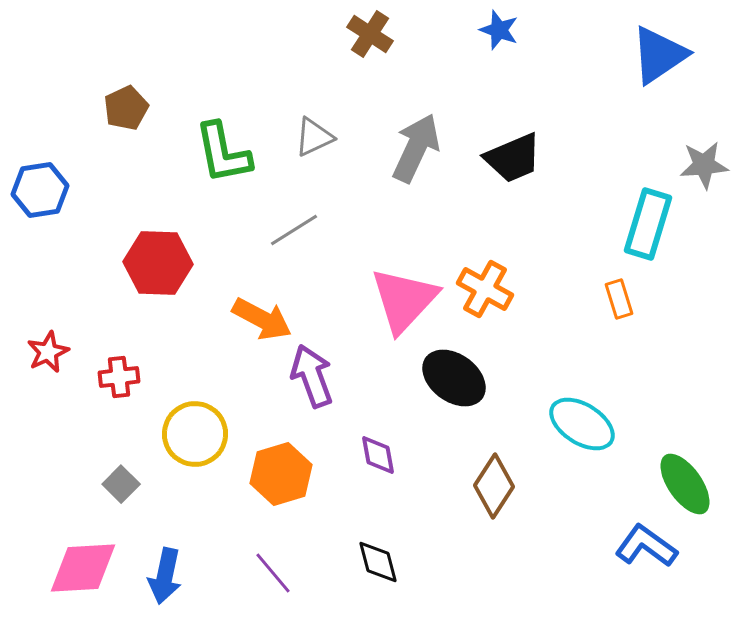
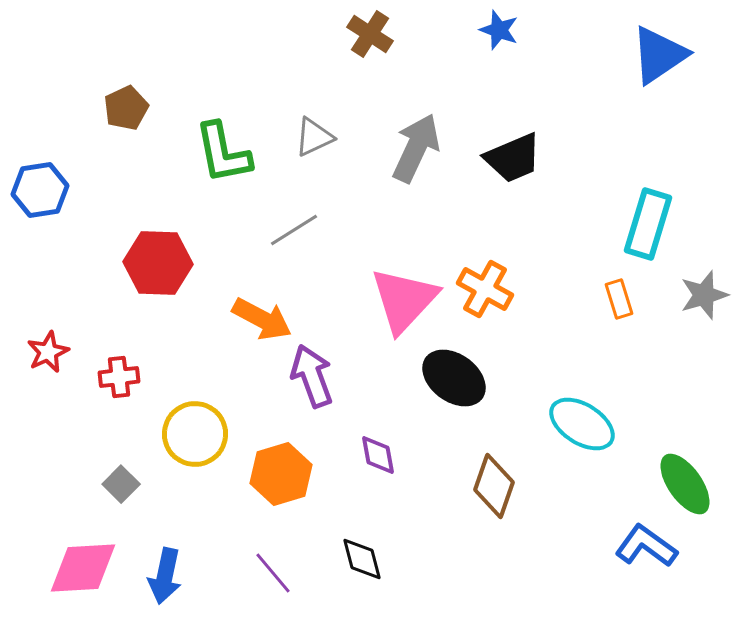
gray star: moved 130 px down; rotated 12 degrees counterclockwise
brown diamond: rotated 14 degrees counterclockwise
black diamond: moved 16 px left, 3 px up
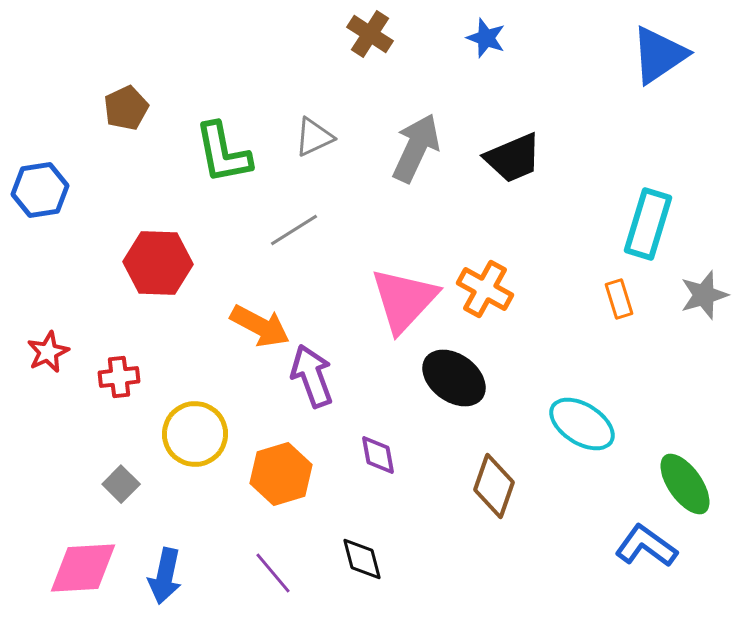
blue star: moved 13 px left, 8 px down
orange arrow: moved 2 px left, 7 px down
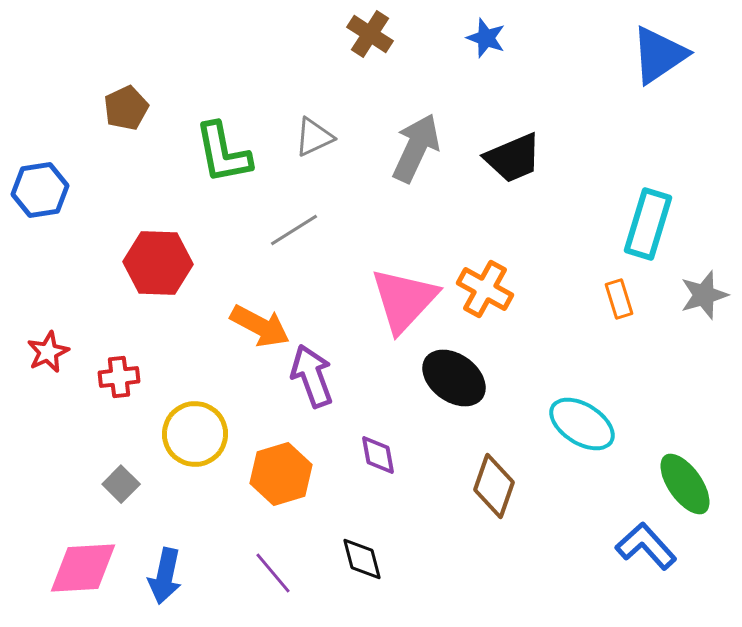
blue L-shape: rotated 12 degrees clockwise
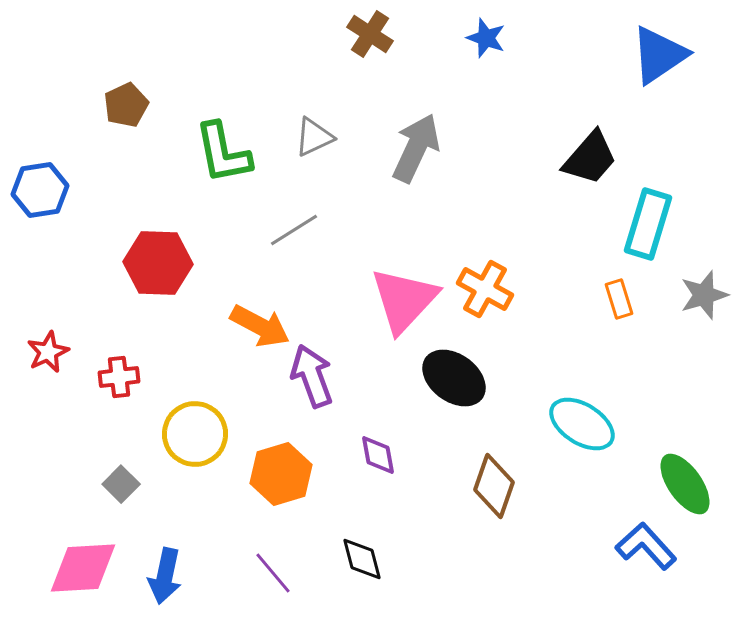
brown pentagon: moved 3 px up
black trapezoid: moved 77 px right; rotated 26 degrees counterclockwise
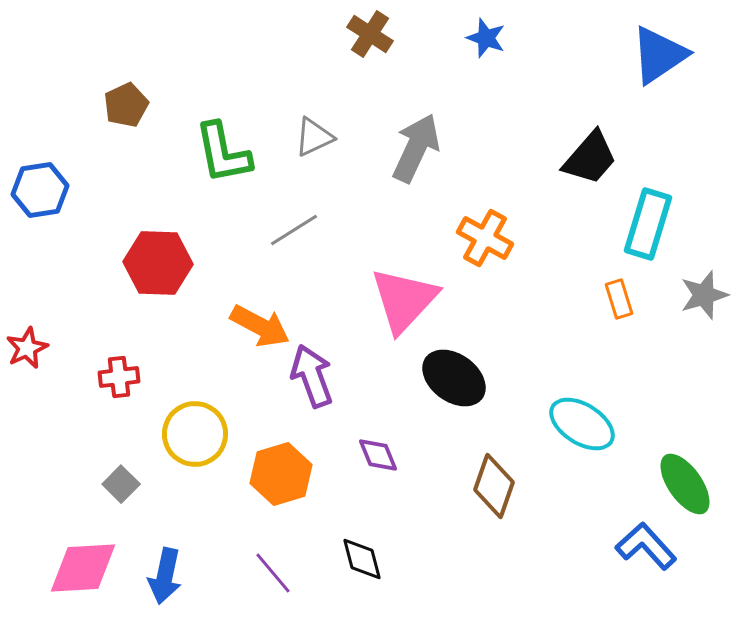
orange cross: moved 51 px up
red star: moved 21 px left, 4 px up
purple diamond: rotated 12 degrees counterclockwise
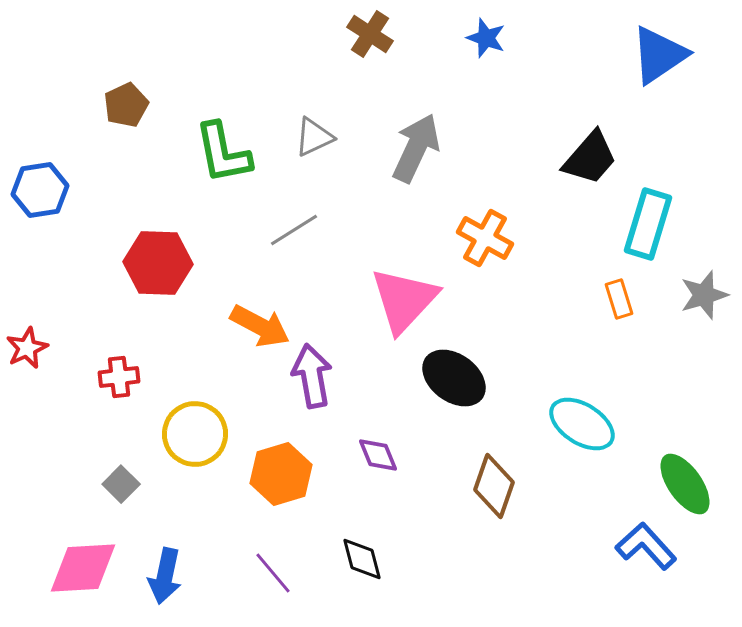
purple arrow: rotated 10 degrees clockwise
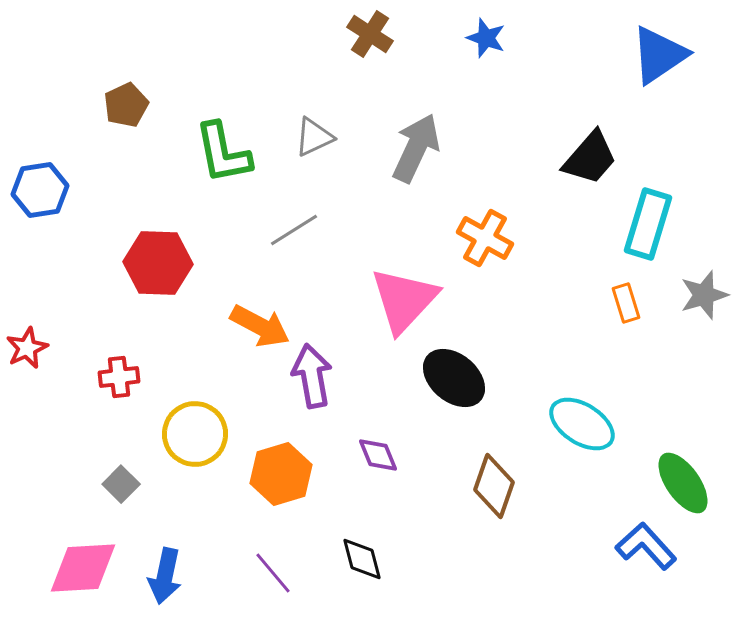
orange rectangle: moved 7 px right, 4 px down
black ellipse: rotated 4 degrees clockwise
green ellipse: moved 2 px left, 1 px up
